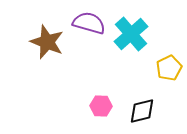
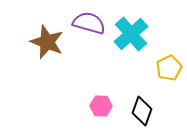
black diamond: rotated 56 degrees counterclockwise
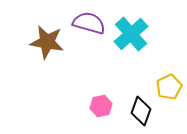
brown star: rotated 12 degrees counterclockwise
yellow pentagon: moved 19 px down
pink hexagon: rotated 15 degrees counterclockwise
black diamond: moved 1 px left
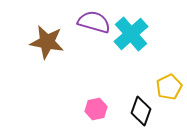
purple semicircle: moved 5 px right, 1 px up
pink hexagon: moved 5 px left, 3 px down
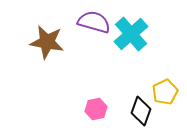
yellow pentagon: moved 4 px left, 5 px down
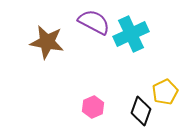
purple semicircle: rotated 12 degrees clockwise
cyan cross: rotated 16 degrees clockwise
pink hexagon: moved 3 px left, 2 px up; rotated 10 degrees counterclockwise
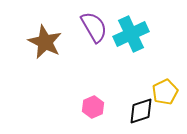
purple semicircle: moved 5 px down; rotated 32 degrees clockwise
brown star: moved 2 px left; rotated 16 degrees clockwise
black diamond: rotated 52 degrees clockwise
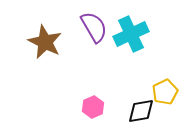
black diamond: rotated 8 degrees clockwise
